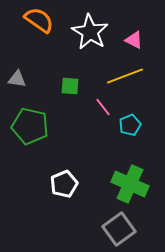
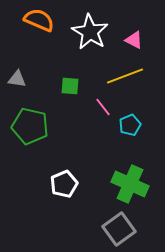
orange semicircle: rotated 12 degrees counterclockwise
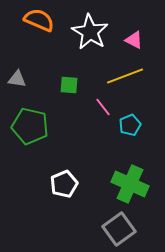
green square: moved 1 px left, 1 px up
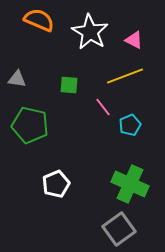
green pentagon: moved 1 px up
white pentagon: moved 8 px left
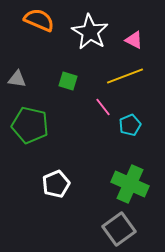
green square: moved 1 px left, 4 px up; rotated 12 degrees clockwise
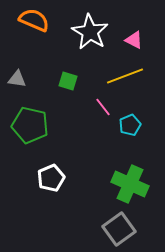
orange semicircle: moved 5 px left
white pentagon: moved 5 px left, 6 px up
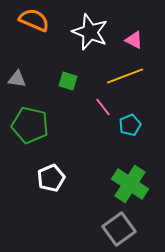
white star: rotated 9 degrees counterclockwise
green cross: rotated 9 degrees clockwise
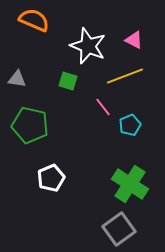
white star: moved 2 px left, 14 px down
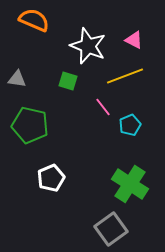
gray square: moved 8 px left
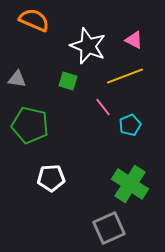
white pentagon: rotated 20 degrees clockwise
gray square: moved 2 px left, 1 px up; rotated 12 degrees clockwise
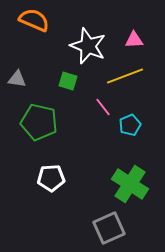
pink triangle: rotated 30 degrees counterclockwise
green pentagon: moved 9 px right, 3 px up
